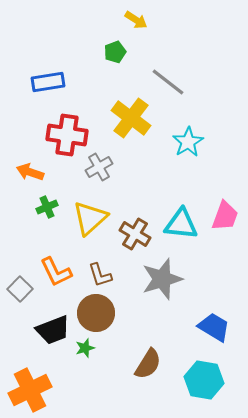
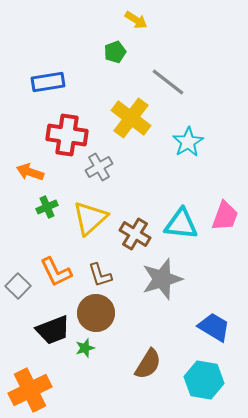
gray square: moved 2 px left, 3 px up
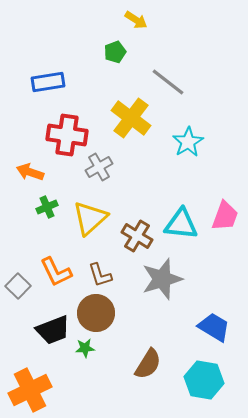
brown cross: moved 2 px right, 2 px down
green star: rotated 12 degrees clockwise
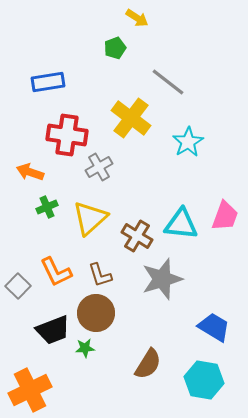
yellow arrow: moved 1 px right, 2 px up
green pentagon: moved 4 px up
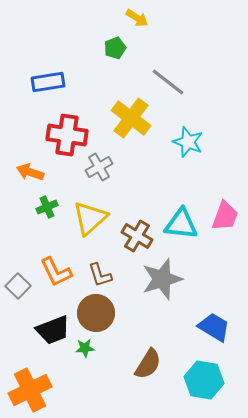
cyan star: rotated 20 degrees counterclockwise
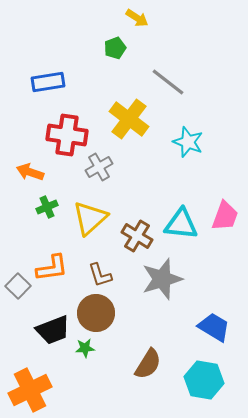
yellow cross: moved 2 px left, 1 px down
orange L-shape: moved 4 px left, 4 px up; rotated 72 degrees counterclockwise
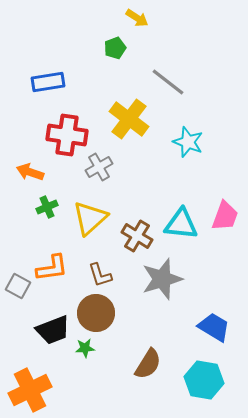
gray square: rotated 15 degrees counterclockwise
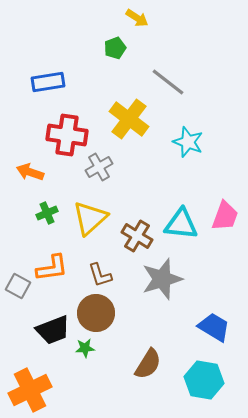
green cross: moved 6 px down
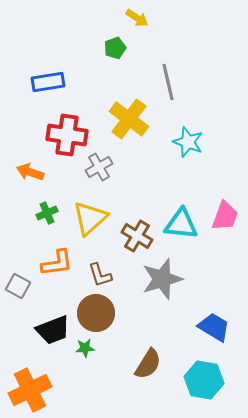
gray line: rotated 39 degrees clockwise
orange L-shape: moved 5 px right, 5 px up
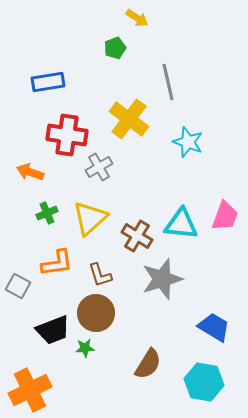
cyan hexagon: moved 2 px down
